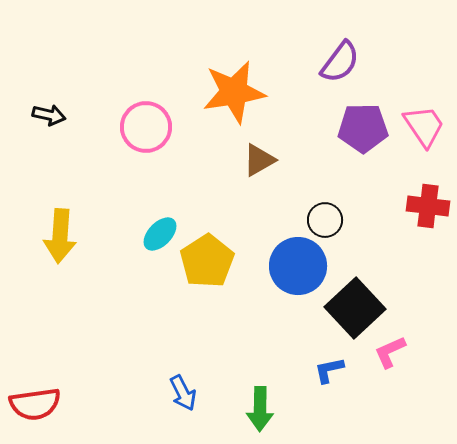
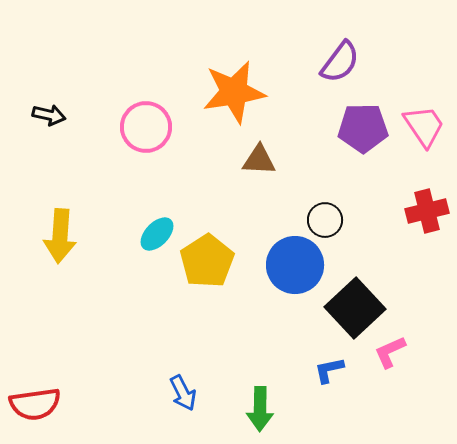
brown triangle: rotated 33 degrees clockwise
red cross: moved 1 px left, 5 px down; rotated 21 degrees counterclockwise
cyan ellipse: moved 3 px left
blue circle: moved 3 px left, 1 px up
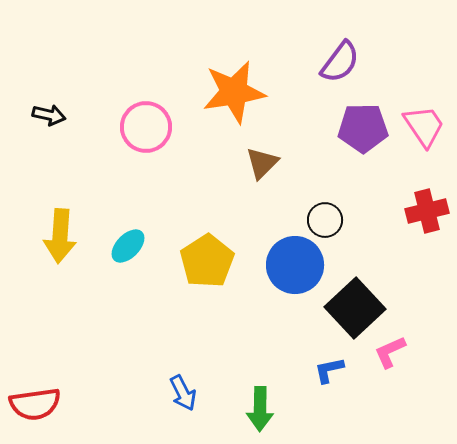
brown triangle: moved 3 px right, 3 px down; rotated 48 degrees counterclockwise
cyan ellipse: moved 29 px left, 12 px down
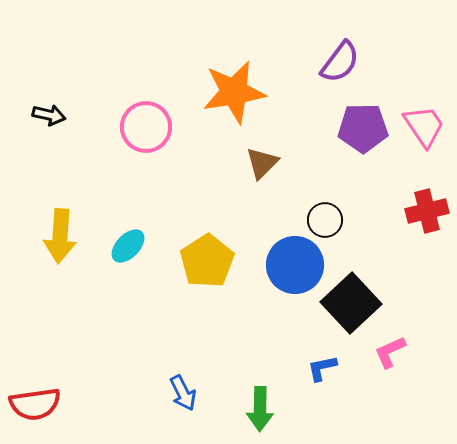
black square: moved 4 px left, 5 px up
blue L-shape: moved 7 px left, 2 px up
